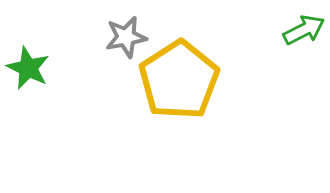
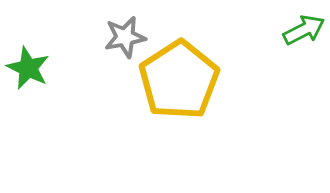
gray star: moved 1 px left
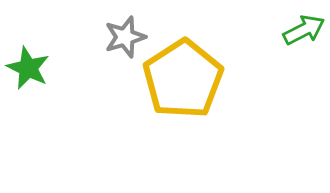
gray star: rotated 6 degrees counterclockwise
yellow pentagon: moved 4 px right, 1 px up
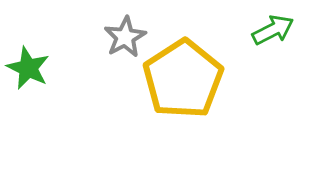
green arrow: moved 31 px left
gray star: rotated 12 degrees counterclockwise
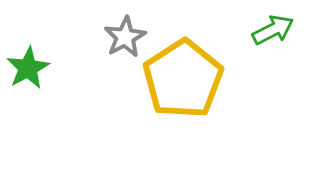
green star: rotated 18 degrees clockwise
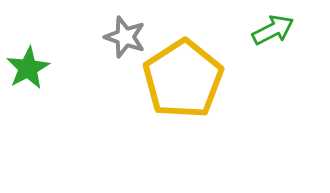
gray star: rotated 24 degrees counterclockwise
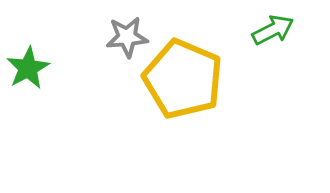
gray star: moved 2 px right; rotated 24 degrees counterclockwise
yellow pentagon: rotated 16 degrees counterclockwise
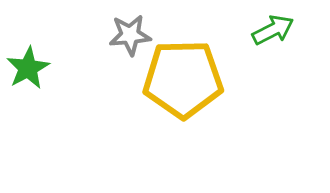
gray star: moved 3 px right, 2 px up
yellow pentagon: rotated 24 degrees counterclockwise
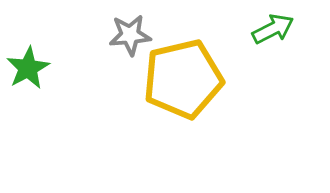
green arrow: moved 1 px up
yellow pentagon: rotated 12 degrees counterclockwise
